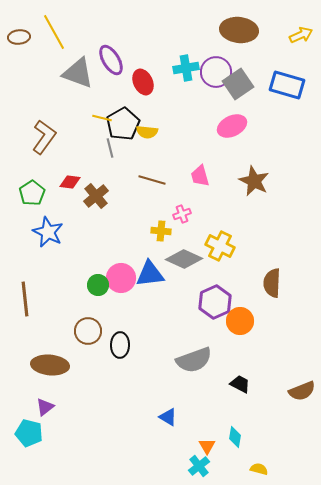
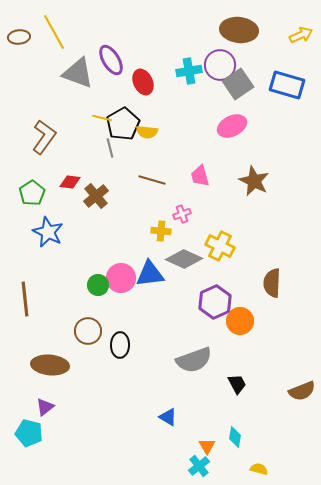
cyan cross at (186, 68): moved 3 px right, 3 px down
purple circle at (216, 72): moved 4 px right, 7 px up
black trapezoid at (240, 384): moved 3 px left; rotated 35 degrees clockwise
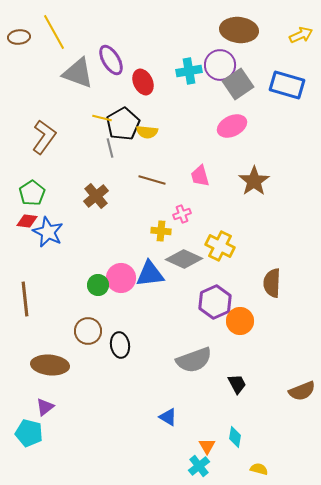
brown star at (254, 181): rotated 12 degrees clockwise
red diamond at (70, 182): moved 43 px left, 39 px down
black ellipse at (120, 345): rotated 10 degrees counterclockwise
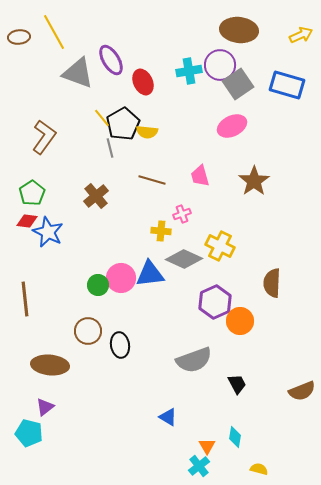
yellow line at (102, 118): rotated 36 degrees clockwise
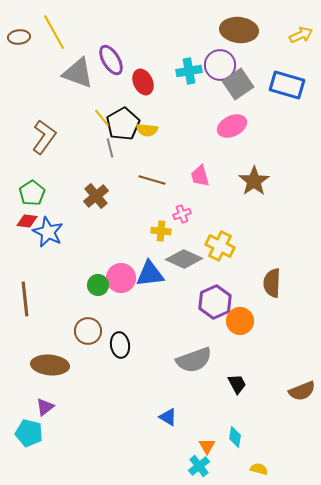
yellow semicircle at (147, 132): moved 2 px up
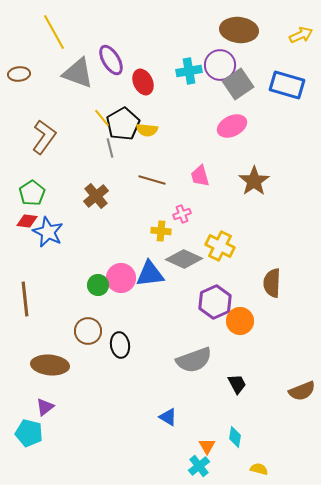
brown ellipse at (19, 37): moved 37 px down
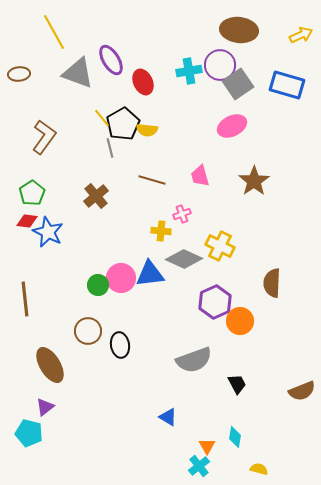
brown ellipse at (50, 365): rotated 54 degrees clockwise
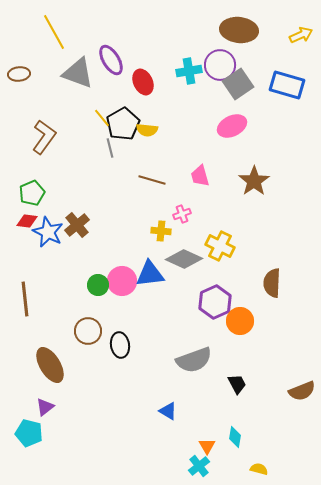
green pentagon at (32, 193): rotated 10 degrees clockwise
brown cross at (96, 196): moved 19 px left, 29 px down
pink circle at (121, 278): moved 1 px right, 3 px down
blue triangle at (168, 417): moved 6 px up
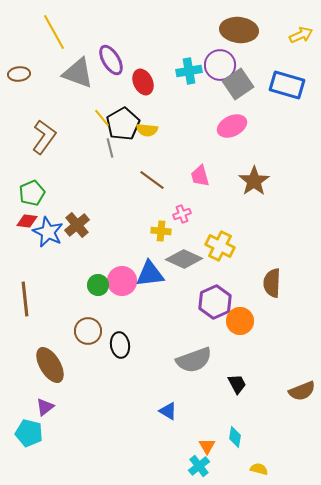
brown line at (152, 180): rotated 20 degrees clockwise
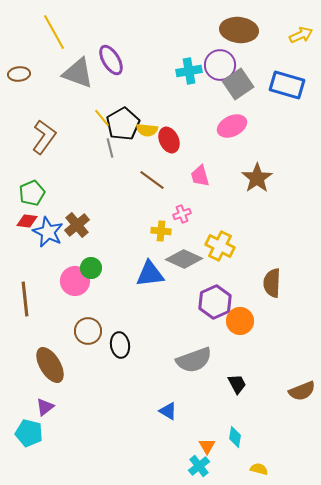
red ellipse at (143, 82): moved 26 px right, 58 px down
brown star at (254, 181): moved 3 px right, 3 px up
pink circle at (122, 281): moved 47 px left
green circle at (98, 285): moved 7 px left, 17 px up
